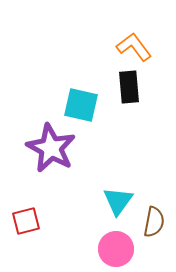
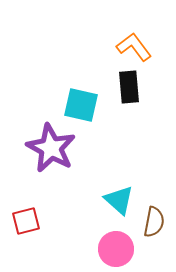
cyan triangle: moved 1 px right, 1 px up; rotated 24 degrees counterclockwise
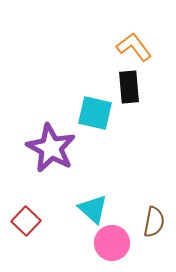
cyan square: moved 14 px right, 8 px down
cyan triangle: moved 26 px left, 9 px down
red square: rotated 32 degrees counterclockwise
pink circle: moved 4 px left, 6 px up
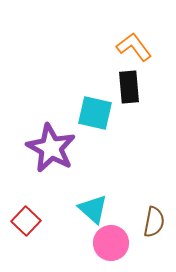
pink circle: moved 1 px left
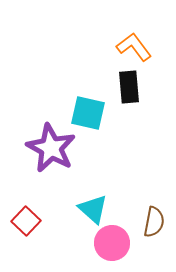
cyan square: moved 7 px left
pink circle: moved 1 px right
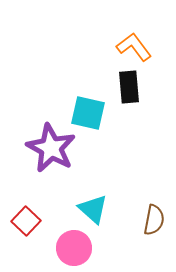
brown semicircle: moved 2 px up
pink circle: moved 38 px left, 5 px down
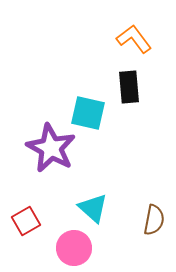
orange L-shape: moved 8 px up
cyan triangle: moved 1 px up
red square: rotated 16 degrees clockwise
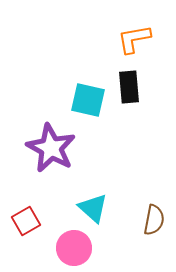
orange L-shape: rotated 63 degrees counterclockwise
cyan square: moved 13 px up
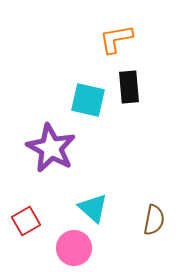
orange L-shape: moved 18 px left
